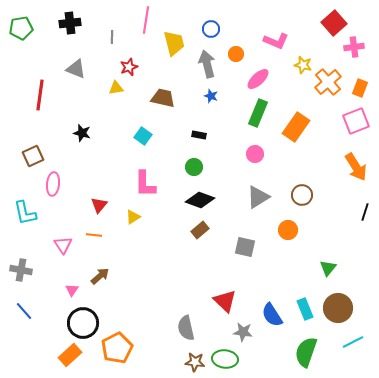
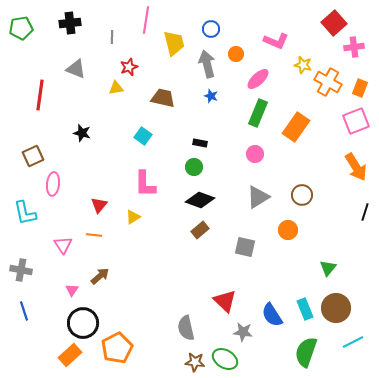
orange cross at (328, 82): rotated 20 degrees counterclockwise
black rectangle at (199, 135): moved 1 px right, 8 px down
brown circle at (338, 308): moved 2 px left
blue line at (24, 311): rotated 24 degrees clockwise
green ellipse at (225, 359): rotated 25 degrees clockwise
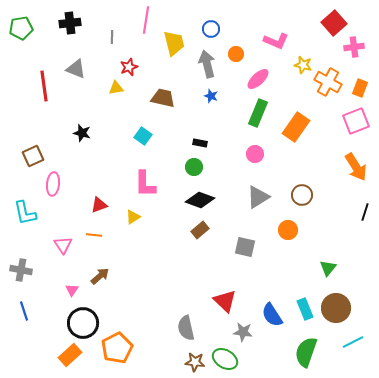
red line at (40, 95): moved 4 px right, 9 px up; rotated 16 degrees counterclockwise
red triangle at (99, 205): rotated 30 degrees clockwise
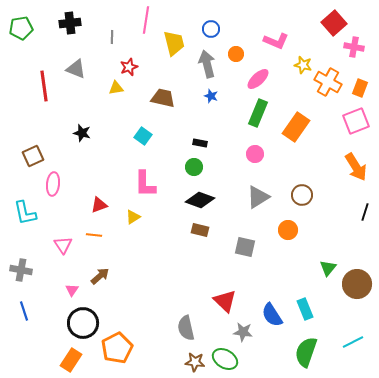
pink cross at (354, 47): rotated 18 degrees clockwise
brown rectangle at (200, 230): rotated 54 degrees clockwise
brown circle at (336, 308): moved 21 px right, 24 px up
orange rectangle at (70, 355): moved 1 px right, 5 px down; rotated 15 degrees counterclockwise
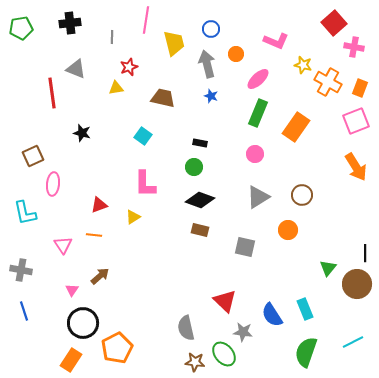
red line at (44, 86): moved 8 px right, 7 px down
black line at (365, 212): moved 41 px down; rotated 18 degrees counterclockwise
green ellipse at (225, 359): moved 1 px left, 5 px up; rotated 20 degrees clockwise
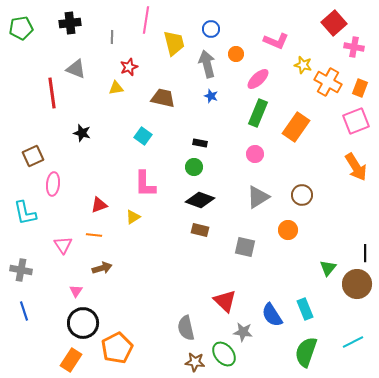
brown arrow at (100, 276): moved 2 px right, 8 px up; rotated 24 degrees clockwise
pink triangle at (72, 290): moved 4 px right, 1 px down
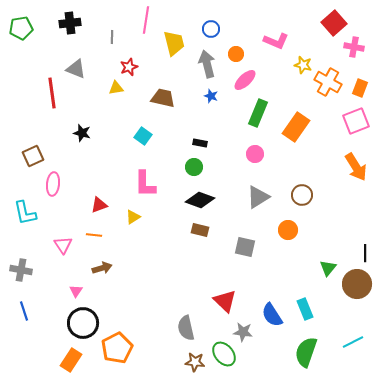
pink ellipse at (258, 79): moved 13 px left, 1 px down
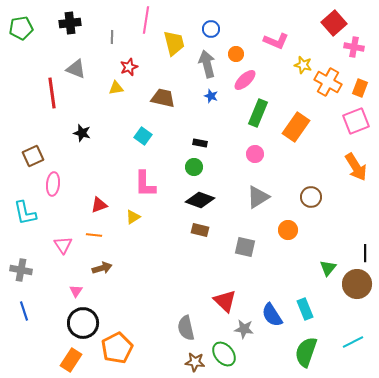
brown circle at (302, 195): moved 9 px right, 2 px down
gray star at (243, 332): moved 1 px right, 3 px up
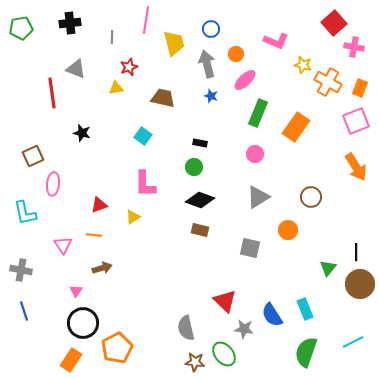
gray square at (245, 247): moved 5 px right, 1 px down
black line at (365, 253): moved 9 px left, 1 px up
brown circle at (357, 284): moved 3 px right
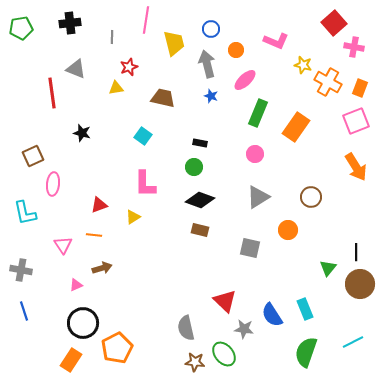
orange circle at (236, 54): moved 4 px up
pink triangle at (76, 291): moved 6 px up; rotated 32 degrees clockwise
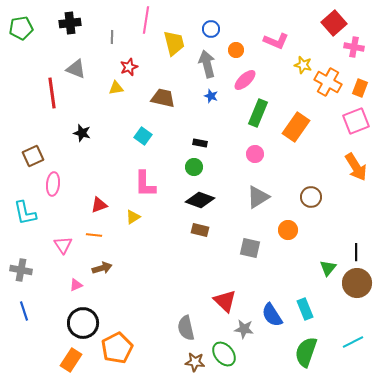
brown circle at (360, 284): moved 3 px left, 1 px up
